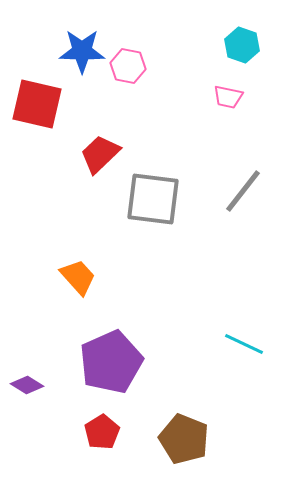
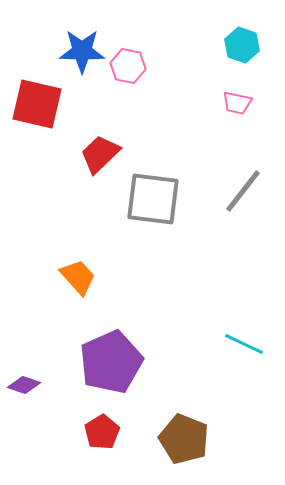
pink trapezoid: moved 9 px right, 6 px down
purple diamond: moved 3 px left; rotated 12 degrees counterclockwise
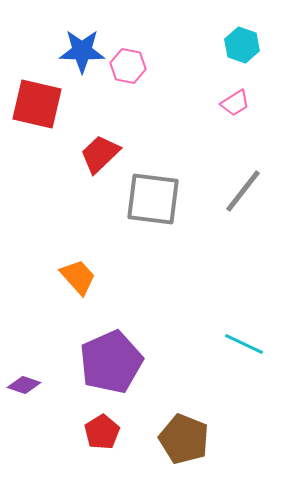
pink trapezoid: moved 2 px left; rotated 44 degrees counterclockwise
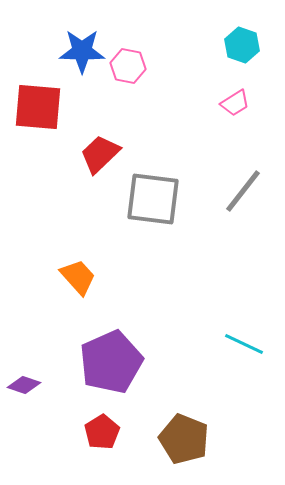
red square: moved 1 px right, 3 px down; rotated 8 degrees counterclockwise
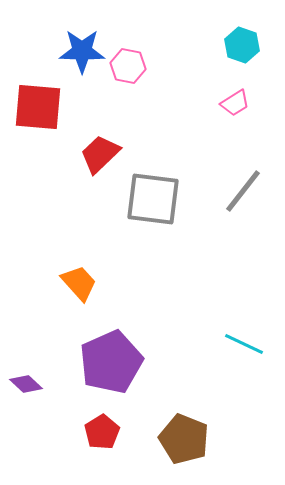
orange trapezoid: moved 1 px right, 6 px down
purple diamond: moved 2 px right, 1 px up; rotated 24 degrees clockwise
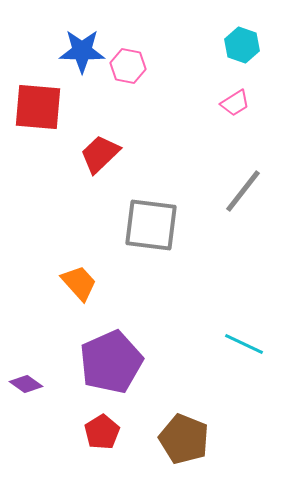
gray square: moved 2 px left, 26 px down
purple diamond: rotated 8 degrees counterclockwise
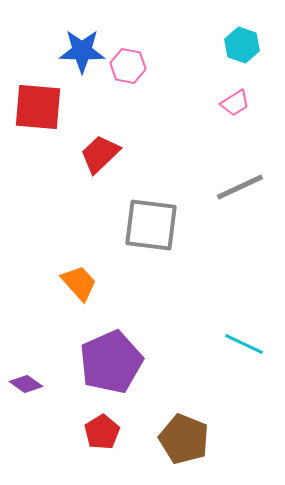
gray line: moved 3 px left, 4 px up; rotated 27 degrees clockwise
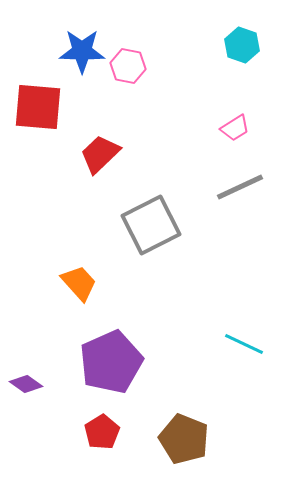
pink trapezoid: moved 25 px down
gray square: rotated 34 degrees counterclockwise
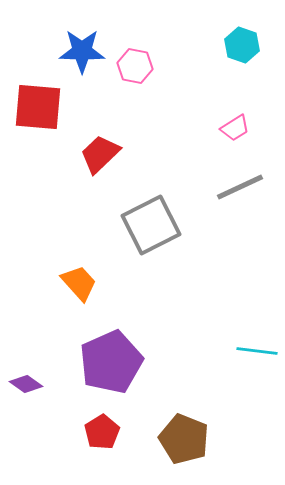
pink hexagon: moved 7 px right
cyan line: moved 13 px right, 7 px down; rotated 18 degrees counterclockwise
